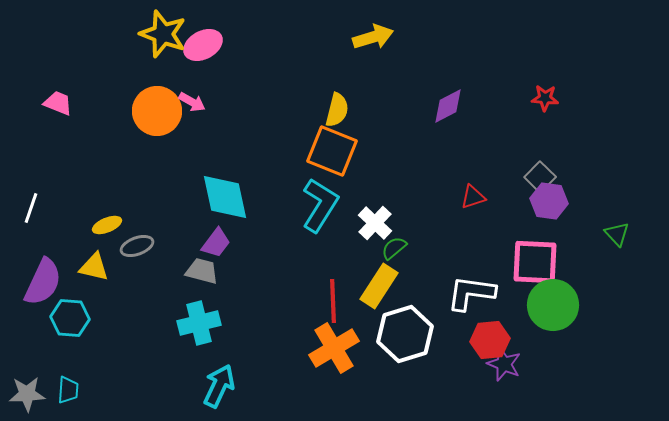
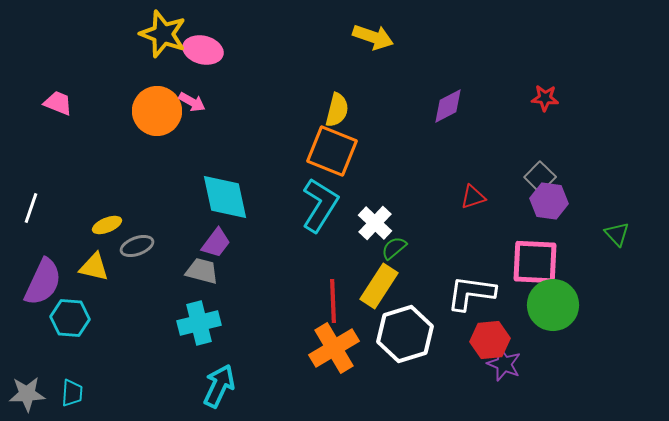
yellow arrow: rotated 36 degrees clockwise
pink ellipse: moved 5 px down; rotated 42 degrees clockwise
cyan trapezoid: moved 4 px right, 3 px down
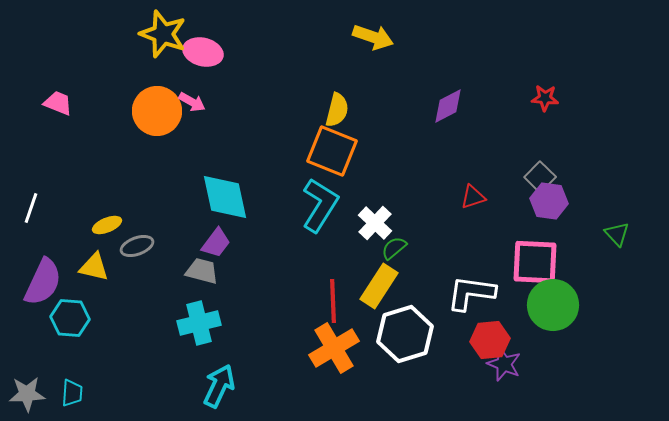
pink ellipse: moved 2 px down
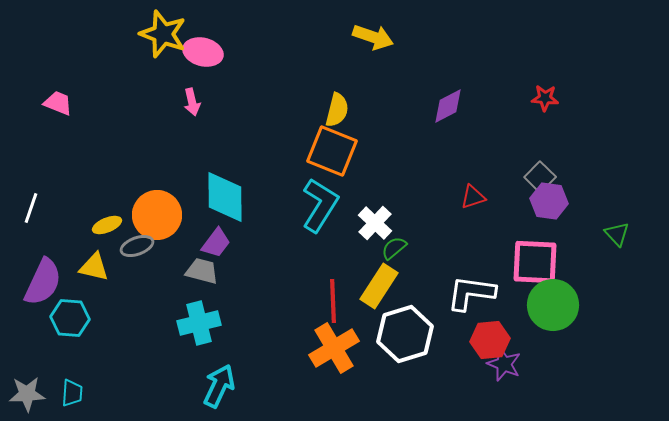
pink arrow: rotated 48 degrees clockwise
orange circle: moved 104 px down
cyan diamond: rotated 12 degrees clockwise
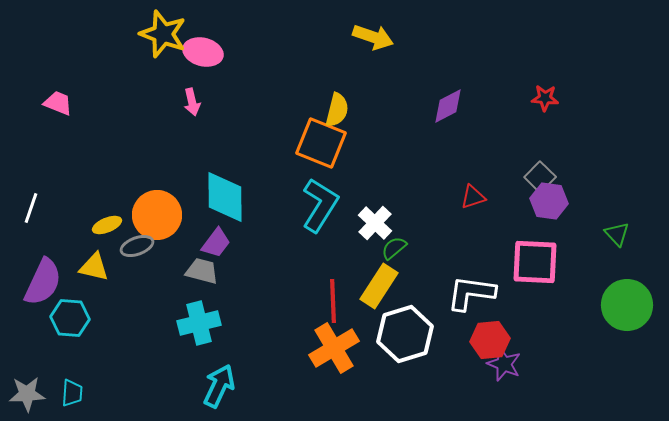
orange square: moved 11 px left, 8 px up
green circle: moved 74 px right
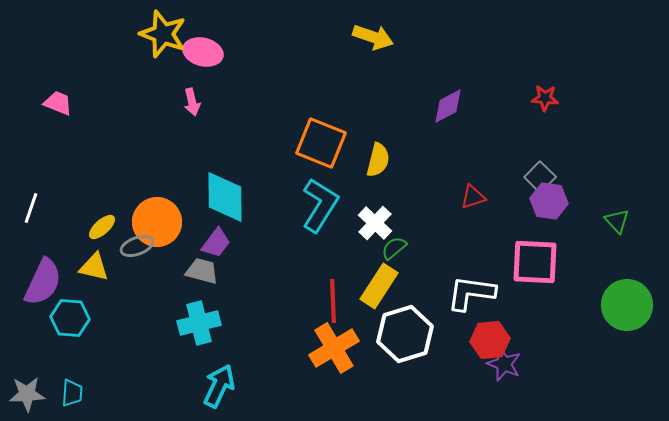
yellow semicircle: moved 41 px right, 50 px down
orange circle: moved 7 px down
yellow ellipse: moved 5 px left, 2 px down; rotated 20 degrees counterclockwise
green triangle: moved 13 px up
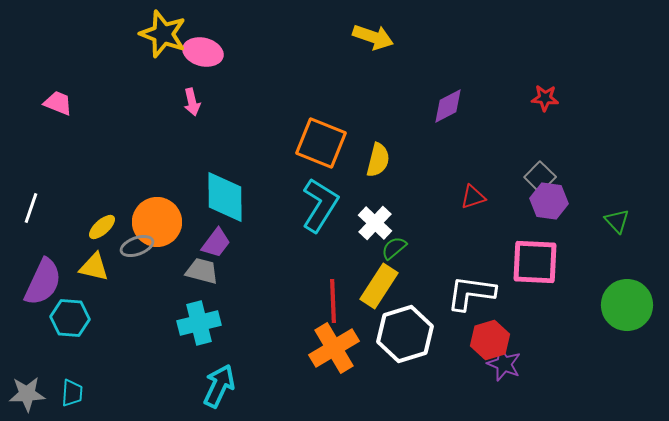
red hexagon: rotated 12 degrees counterclockwise
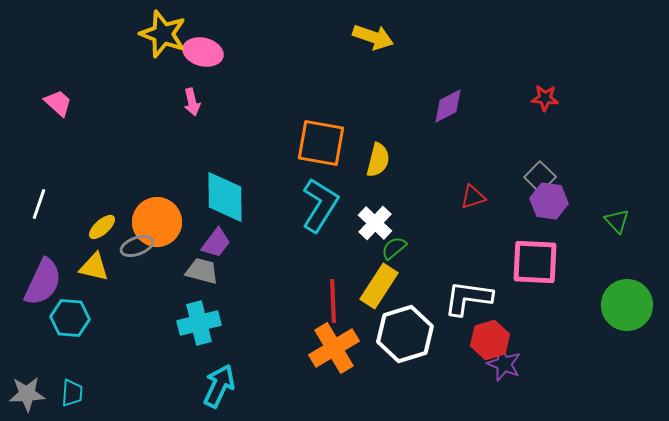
pink trapezoid: rotated 20 degrees clockwise
orange square: rotated 12 degrees counterclockwise
white line: moved 8 px right, 4 px up
white L-shape: moved 3 px left, 5 px down
